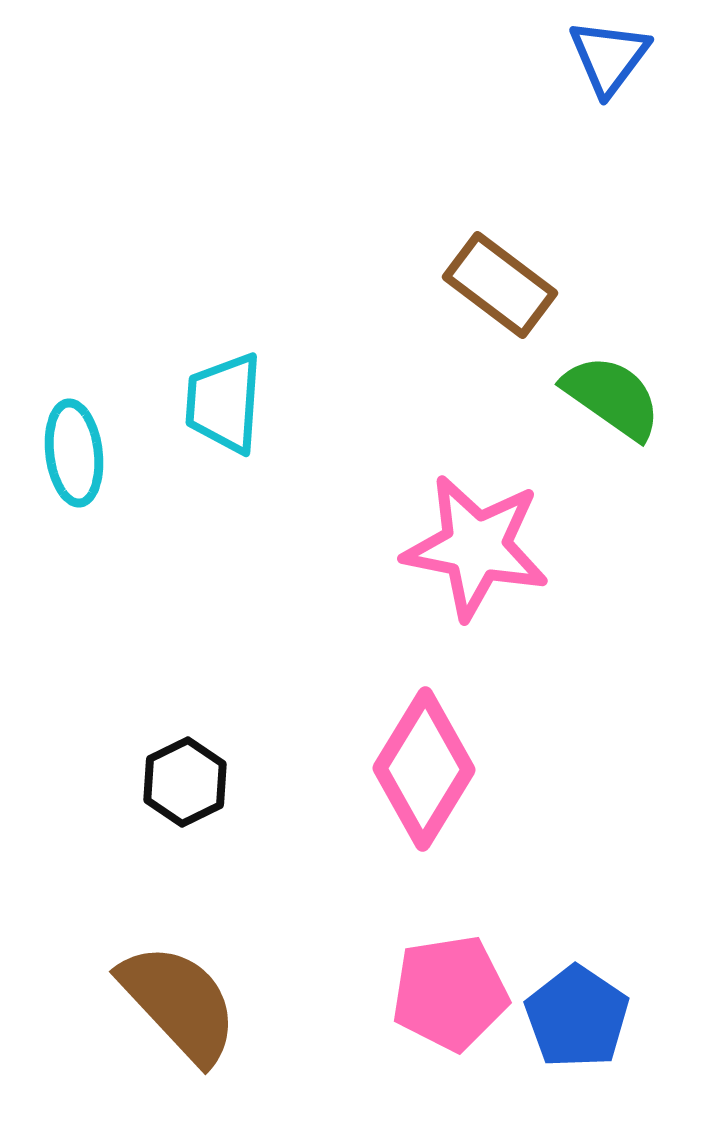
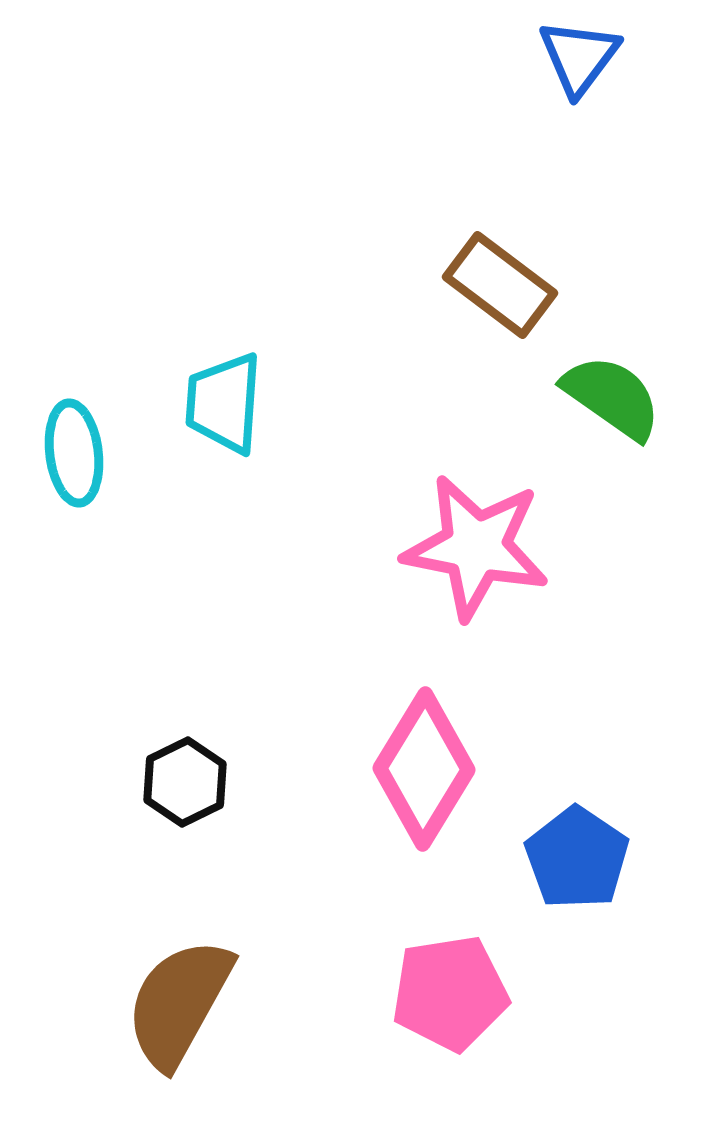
blue triangle: moved 30 px left
brown semicircle: rotated 108 degrees counterclockwise
blue pentagon: moved 159 px up
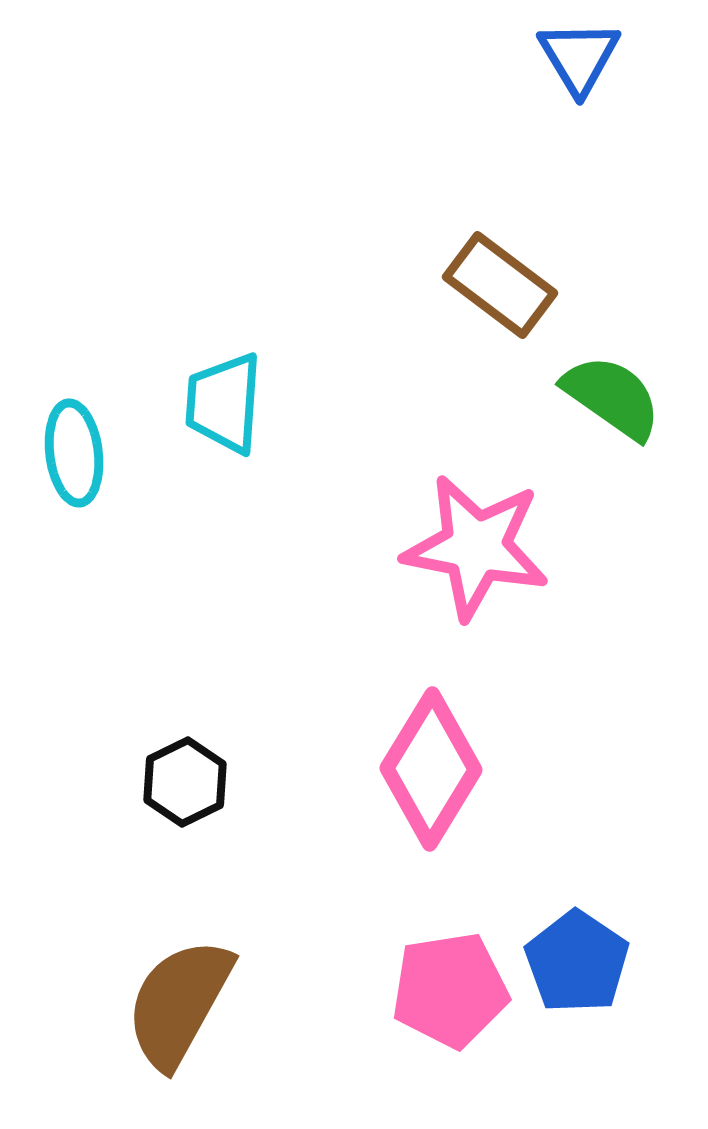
blue triangle: rotated 8 degrees counterclockwise
pink diamond: moved 7 px right
blue pentagon: moved 104 px down
pink pentagon: moved 3 px up
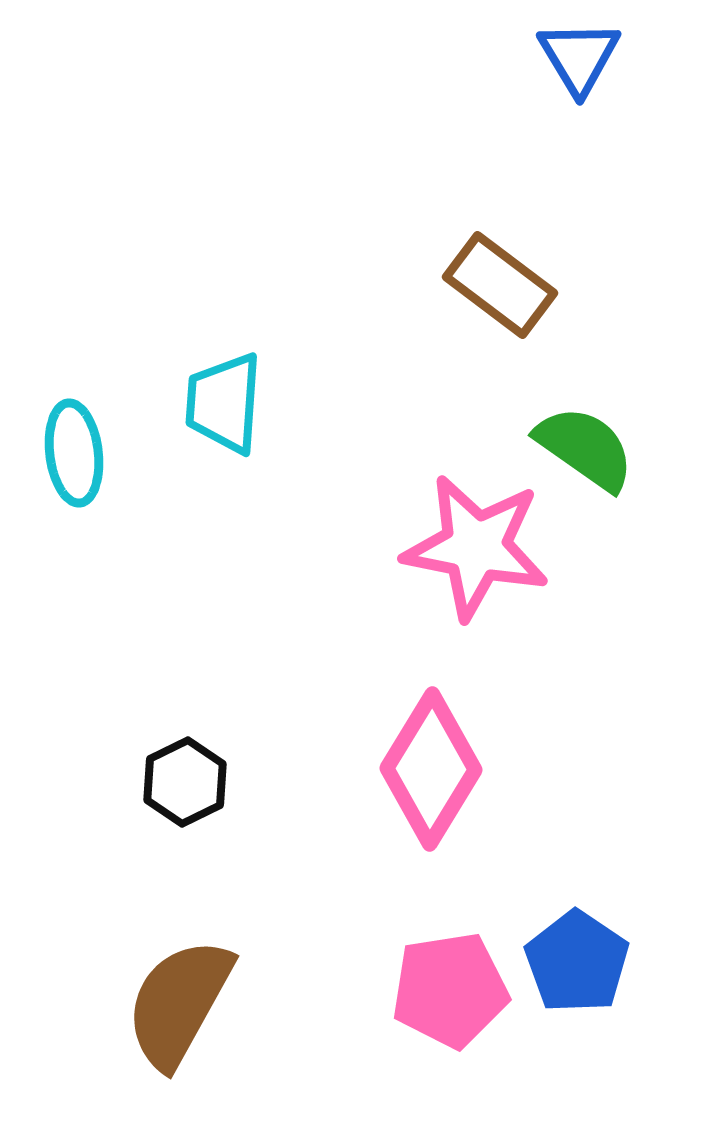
green semicircle: moved 27 px left, 51 px down
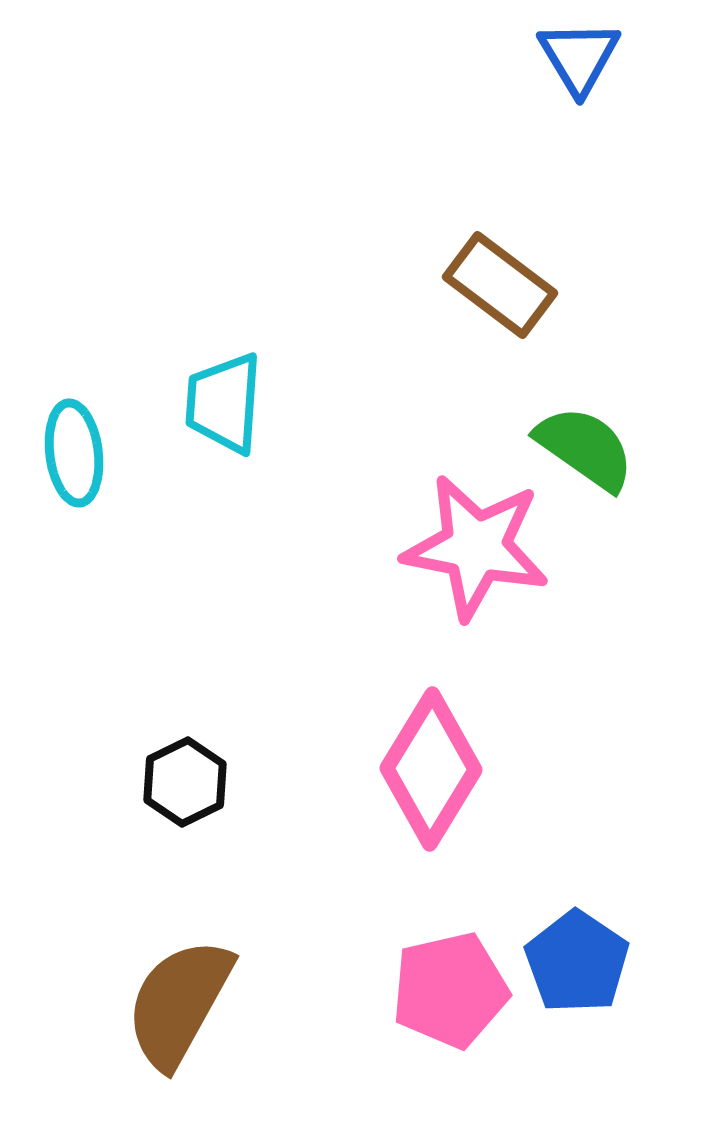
pink pentagon: rotated 4 degrees counterclockwise
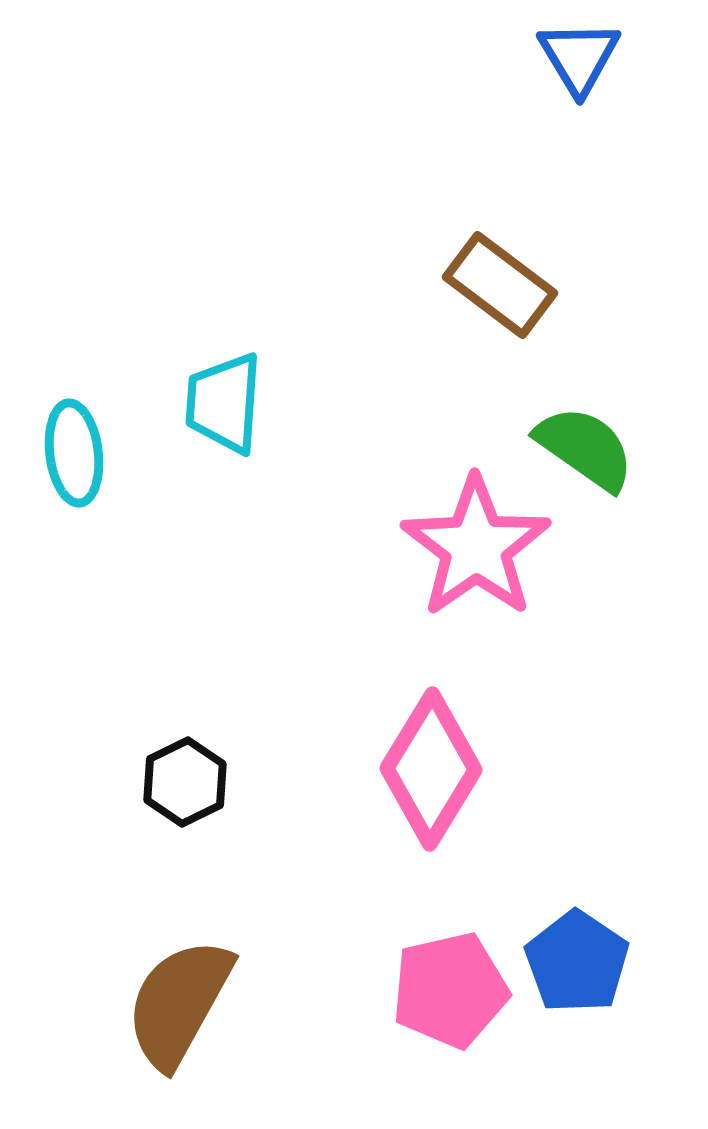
pink star: rotated 26 degrees clockwise
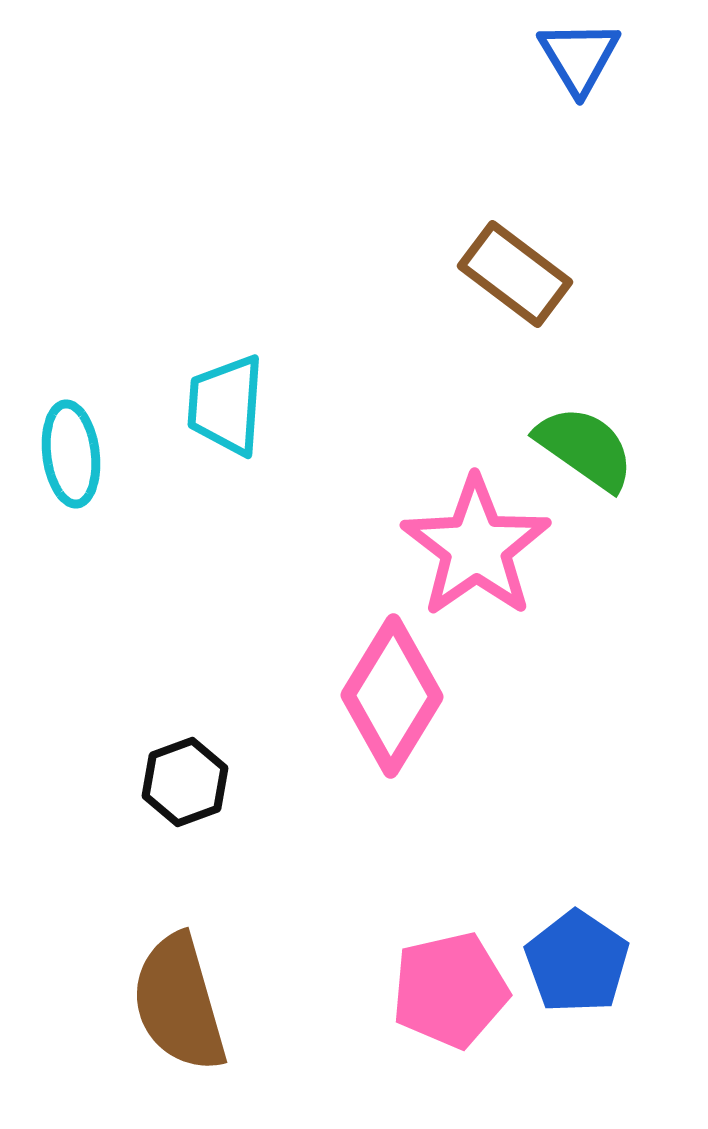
brown rectangle: moved 15 px right, 11 px up
cyan trapezoid: moved 2 px right, 2 px down
cyan ellipse: moved 3 px left, 1 px down
pink diamond: moved 39 px left, 73 px up
black hexagon: rotated 6 degrees clockwise
brown semicircle: rotated 45 degrees counterclockwise
